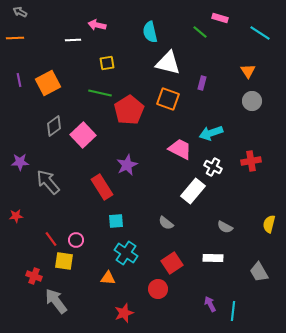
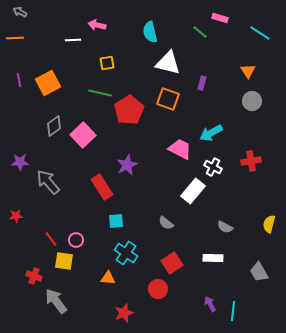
cyan arrow at (211, 133): rotated 10 degrees counterclockwise
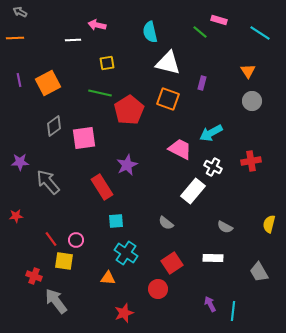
pink rectangle at (220, 18): moved 1 px left, 2 px down
pink square at (83, 135): moved 1 px right, 3 px down; rotated 35 degrees clockwise
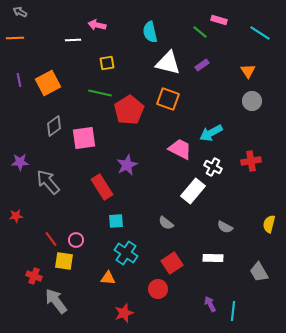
purple rectangle at (202, 83): moved 18 px up; rotated 40 degrees clockwise
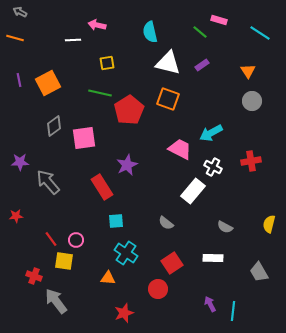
orange line at (15, 38): rotated 18 degrees clockwise
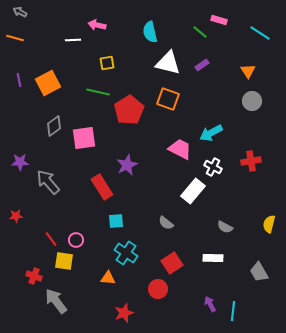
green line at (100, 93): moved 2 px left, 1 px up
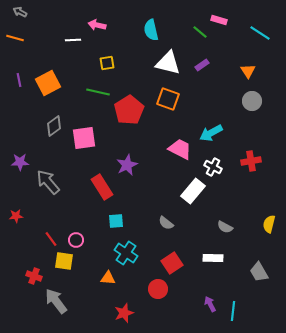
cyan semicircle at (150, 32): moved 1 px right, 2 px up
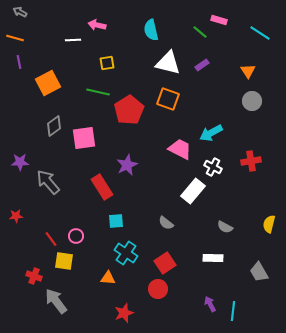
purple line at (19, 80): moved 18 px up
pink circle at (76, 240): moved 4 px up
red square at (172, 263): moved 7 px left
